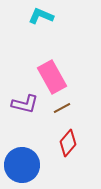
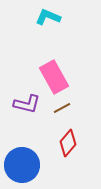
cyan L-shape: moved 7 px right, 1 px down
pink rectangle: moved 2 px right
purple L-shape: moved 2 px right
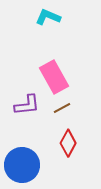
purple L-shape: moved 1 px down; rotated 20 degrees counterclockwise
red diamond: rotated 12 degrees counterclockwise
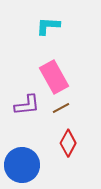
cyan L-shape: moved 9 px down; rotated 20 degrees counterclockwise
brown line: moved 1 px left
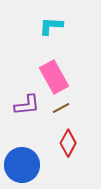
cyan L-shape: moved 3 px right
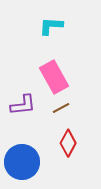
purple L-shape: moved 4 px left
blue circle: moved 3 px up
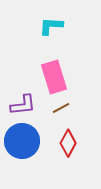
pink rectangle: rotated 12 degrees clockwise
blue circle: moved 21 px up
